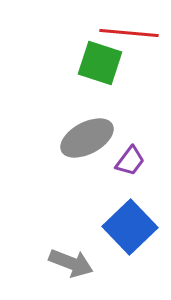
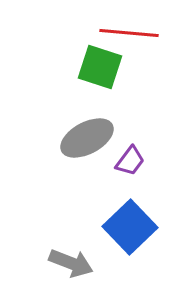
green square: moved 4 px down
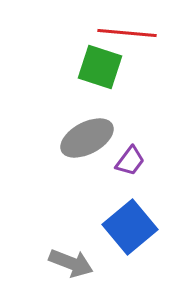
red line: moved 2 px left
blue square: rotated 4 degrees clockwise
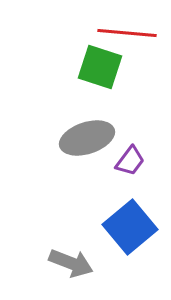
gray ellipse: rotated 10 degrees clockwise
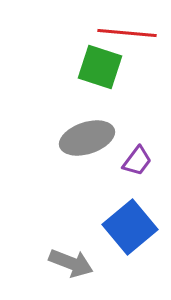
purple trapezoid: moved 7 px right
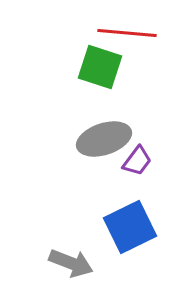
gray ellipse: moved 17 px right, 1 px down
blue square: rotated 14 degrees clockwise
